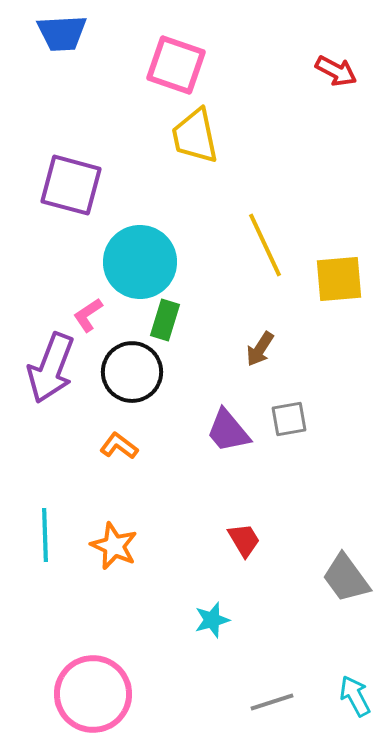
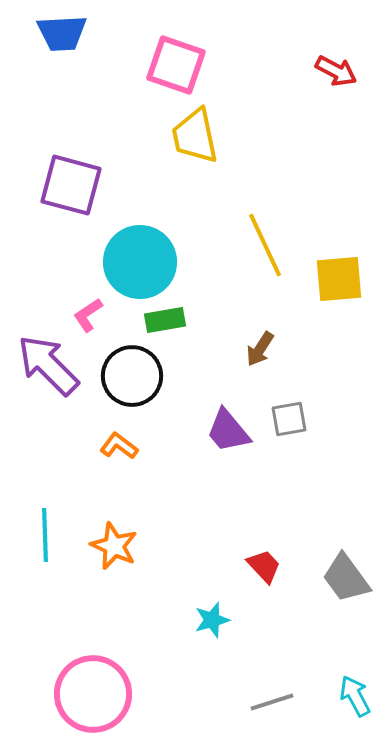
green rectangle: rotated 63 degrees clockwise
purple arrow: moved 3 px left, 3 px up; rotated 114 degrees clockwise
black circle: moved 4 px down
red trapezoid: moved 20 px right, 26 px down; rotated 12 degrees counterclockwise
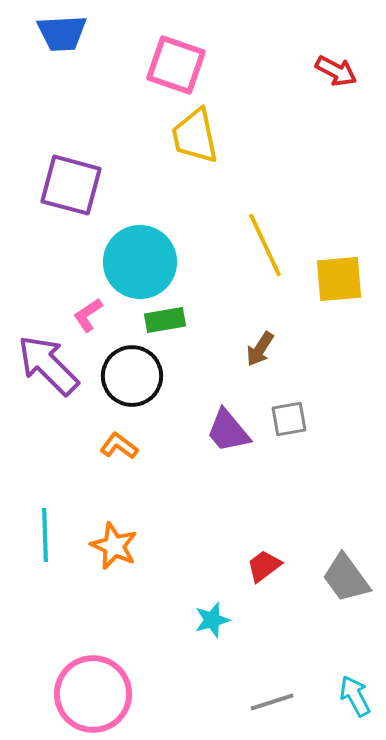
red trapezoid: rotated 84 degrees counterclockwise
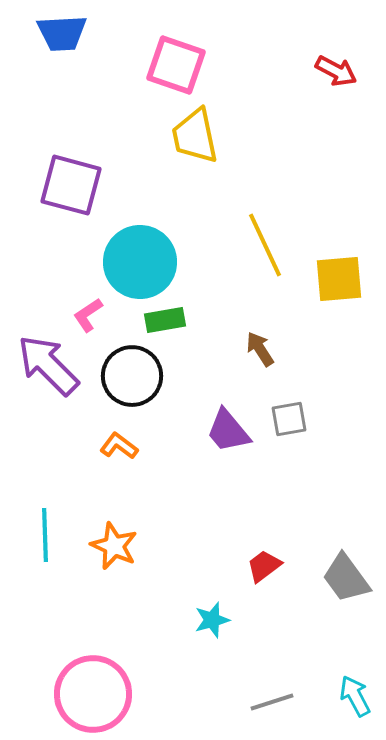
brown arrow: rotated 114 degrees clockwise
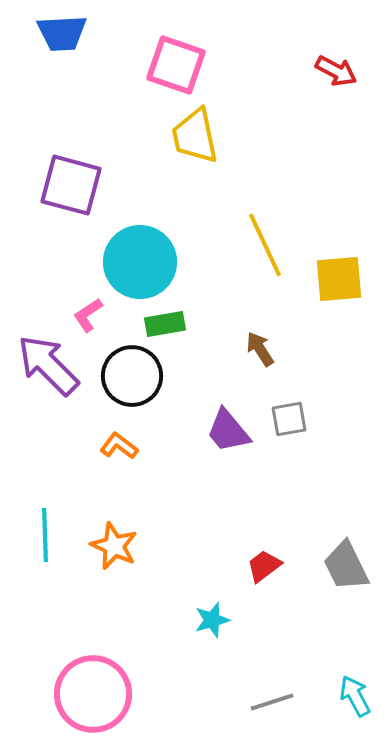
green rectangle: moved 4 px down
gray trapezoid: moved 12 px up; rotated 10 degrees clockwise
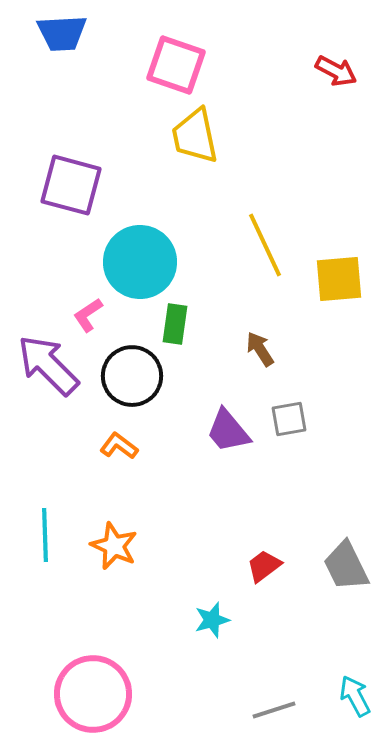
green rectangle: moved 10 px right; rotated 72 degrees counterclockwise
gray line: moved 2 px right, 8 px down
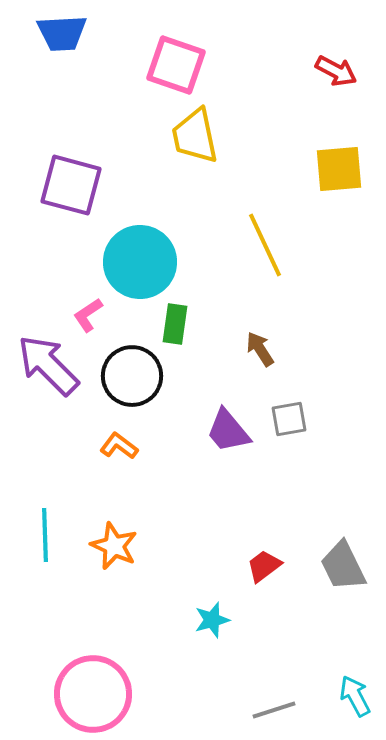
yellow square: moved 110 px up
gray trapezoid: moved 3 px left
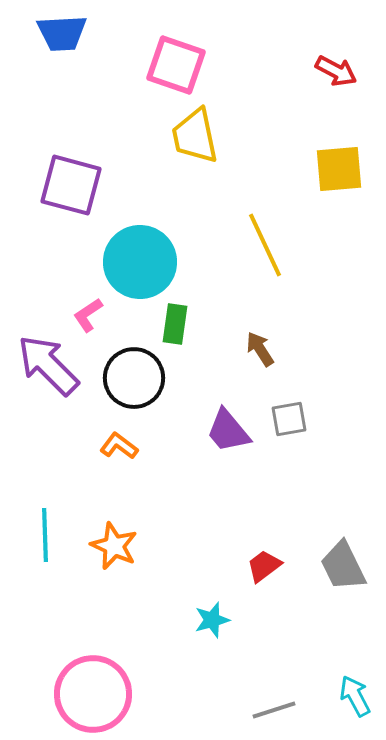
black circle: moved 2 px right, 2 px down
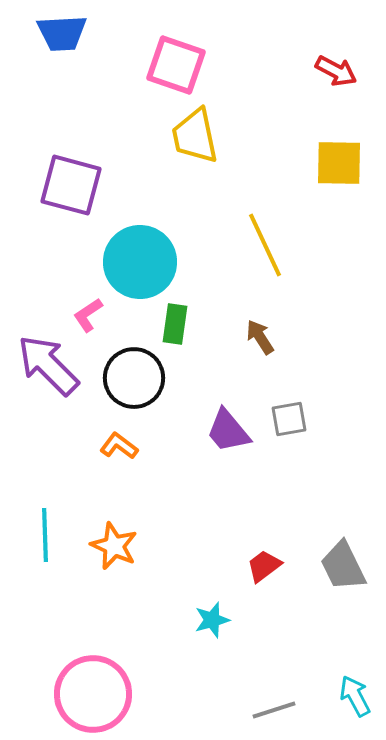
yellow square: moved 6 px up; rotated 6 degrees clockwise
brown arrow: moved 12 px up
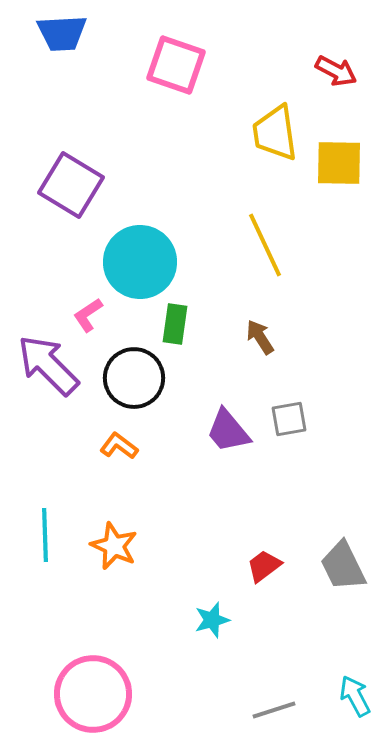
yellow trapezoid: moved 80 px right, 3 px up; rotated 4 degrees clockwise
purple square: rotated 16 degrees clockwise
